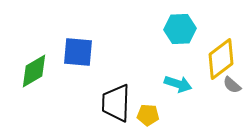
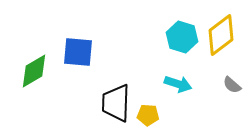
cyan hexagon: moved 2 px right, 8 px down; rotated 20 degrees clockwise
yellow diamond: moved 24 px up
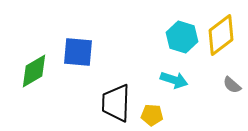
cyan arrow: moved 4 px left, 4 px up
yellow pentagon: moved 4 px right
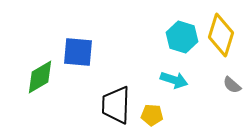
yellow diamond: rotated 36 degrees counterclockwise
green diamond: moved 6 px right, 6 px down
black trapezoid: moved 2 px down
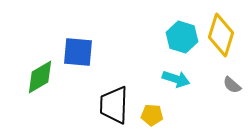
cyan arrow: moved 2 px right, 1 px up
black trapezoid: moved 2 px left
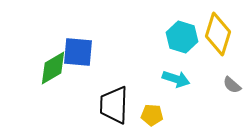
yellow diamond: moved 3 px left, 1 px up
green diamond: moved 13 px right, 9 px up
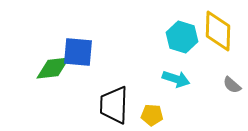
yellow diamond: moved 3 px up; rotated 15 degrees counterclockwise
green diamond: rotated 24 degrees clockwise
